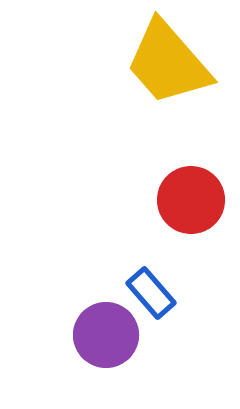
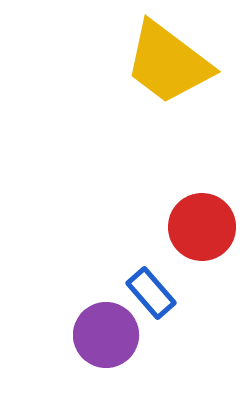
yellow trapezoid: rotated 12 degrees counterclockwise
red circle: moved 11 px right, 27 px down
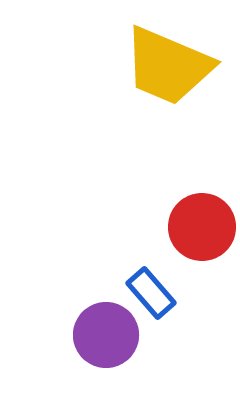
yellow trapezoid: moved 3 px down; rotated 14 degrees counterclockwise
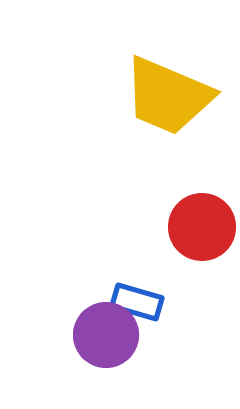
yellow trapezoid: moved 30 px down
blue rectangle: moved 14 px left, 9 px down; rotated 33 degrees counterclockwise
